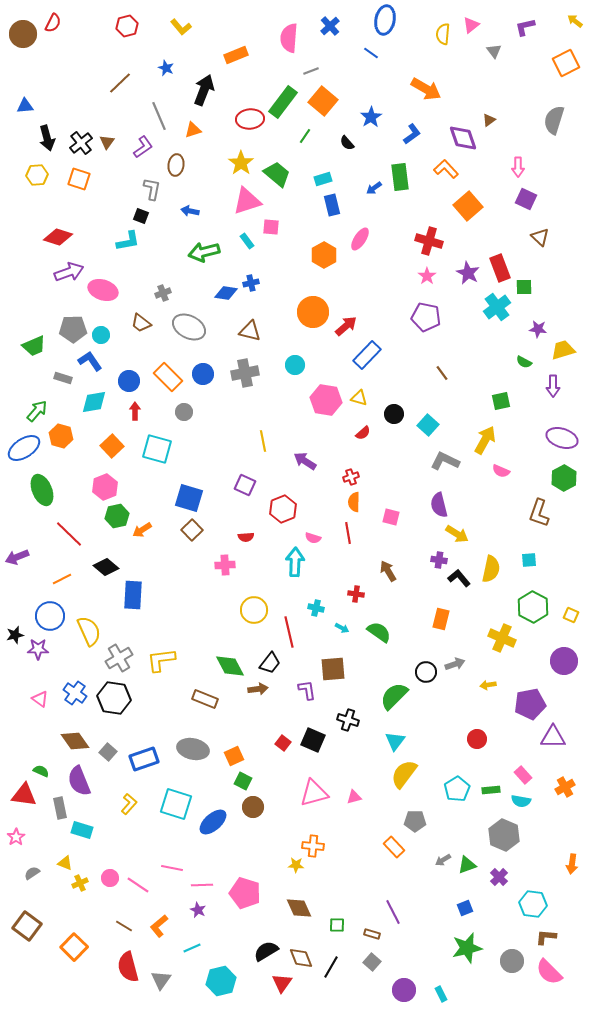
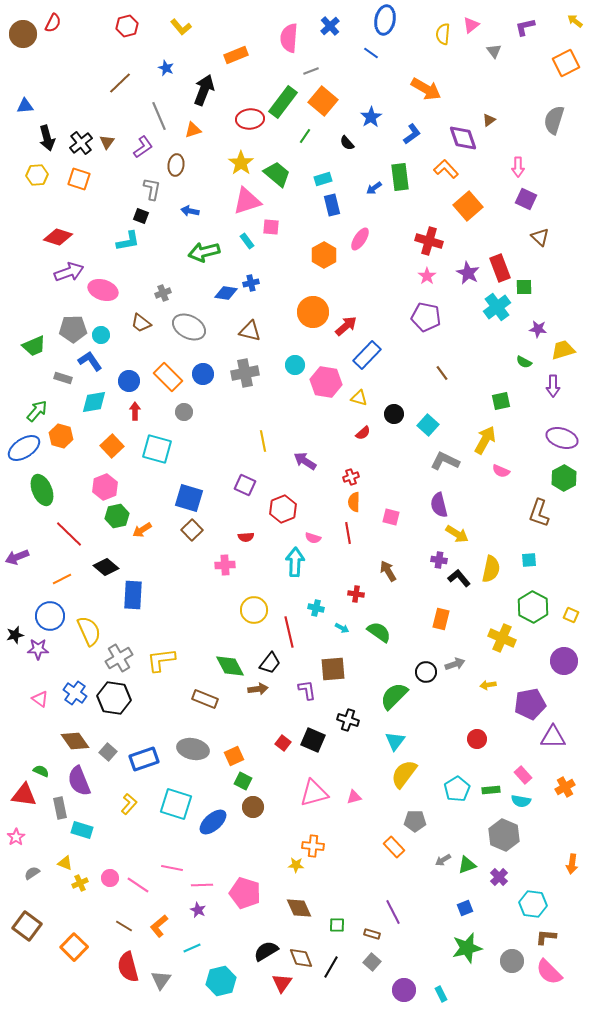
pink hexagon at (326, 400): moved 18 px up
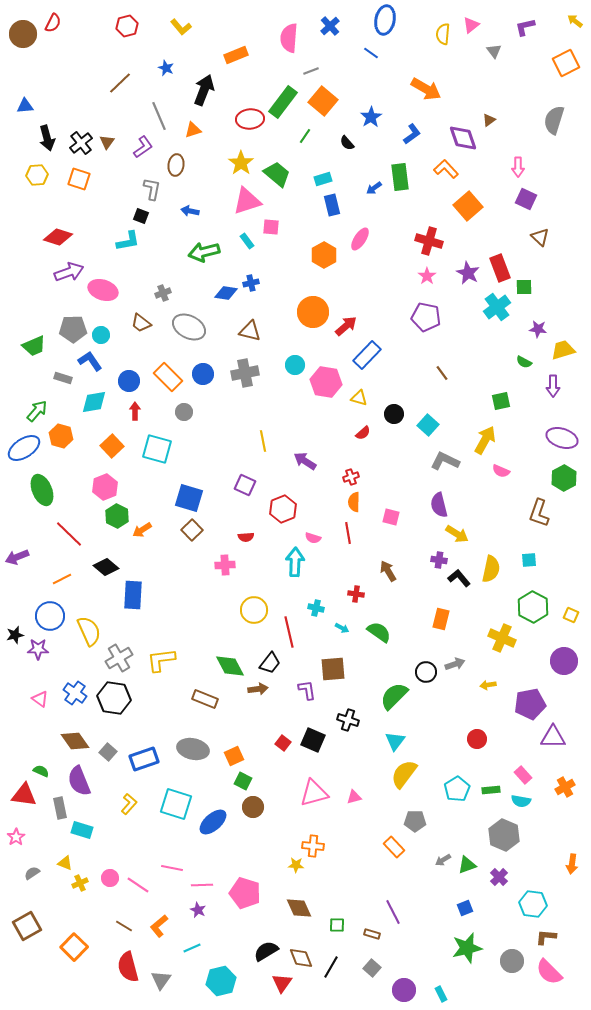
green hexagon at (117, 516): rotated 20 degrees counterclockwise
brown square at (27, 926): rotated 24 degrees clockwise
gray square at (372, 962): moved 6 px down
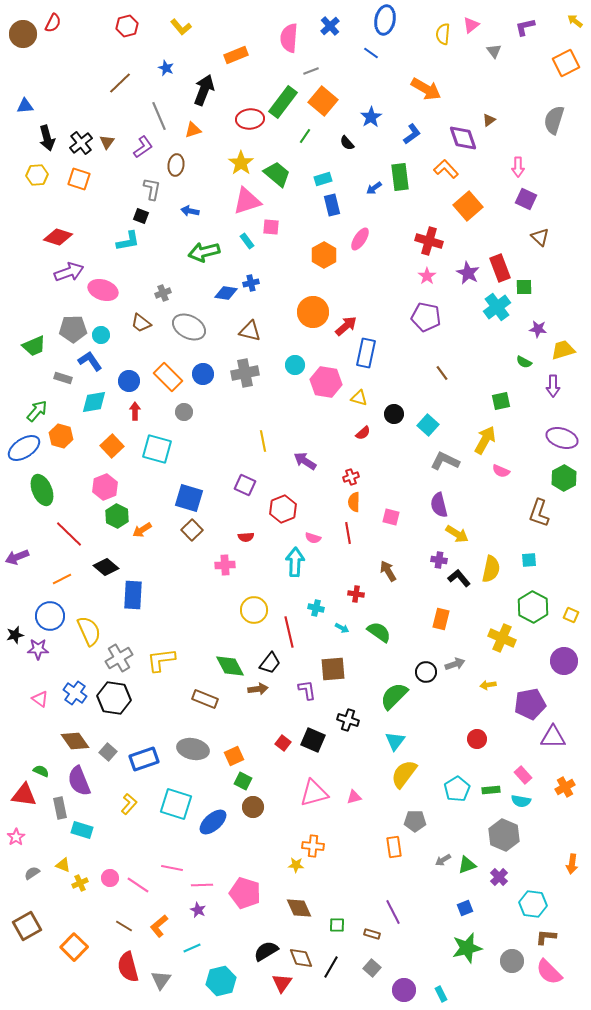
blue rectangle at (367, 355): moved 1 px left, 2 px up; rotated 32 degrees counterclockwise
orange rectangle at (394, 847): rotated 35 degrees clockwise
yellow triangle at (65, 863): moved 2 px left, 2 px down
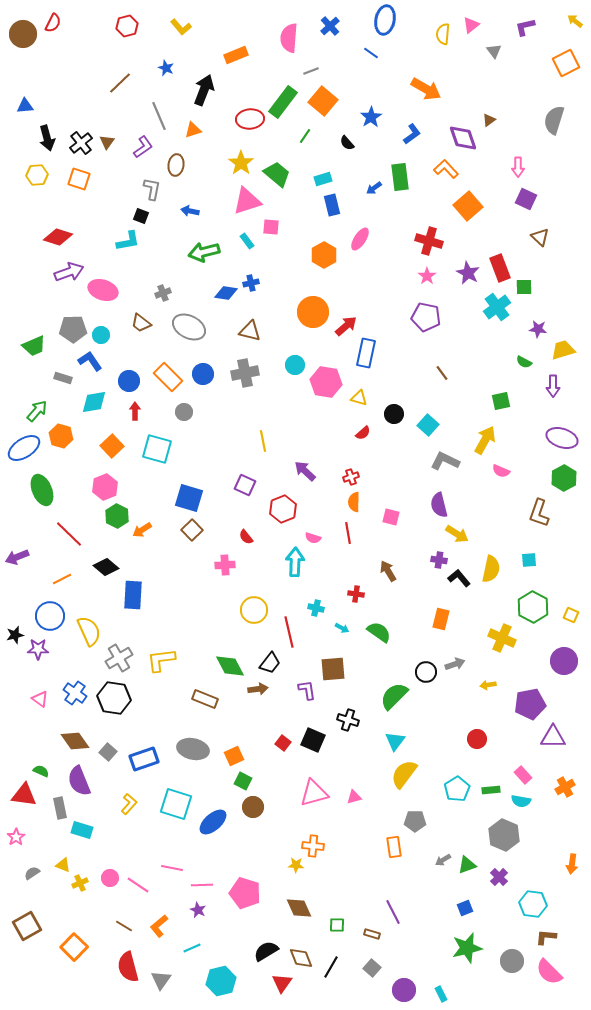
purple arrow at (305, 461): moved 10 px down; rotated 10 degrees clockwise
red semicircle at (246, 537): rotated 56 degrees clockwise
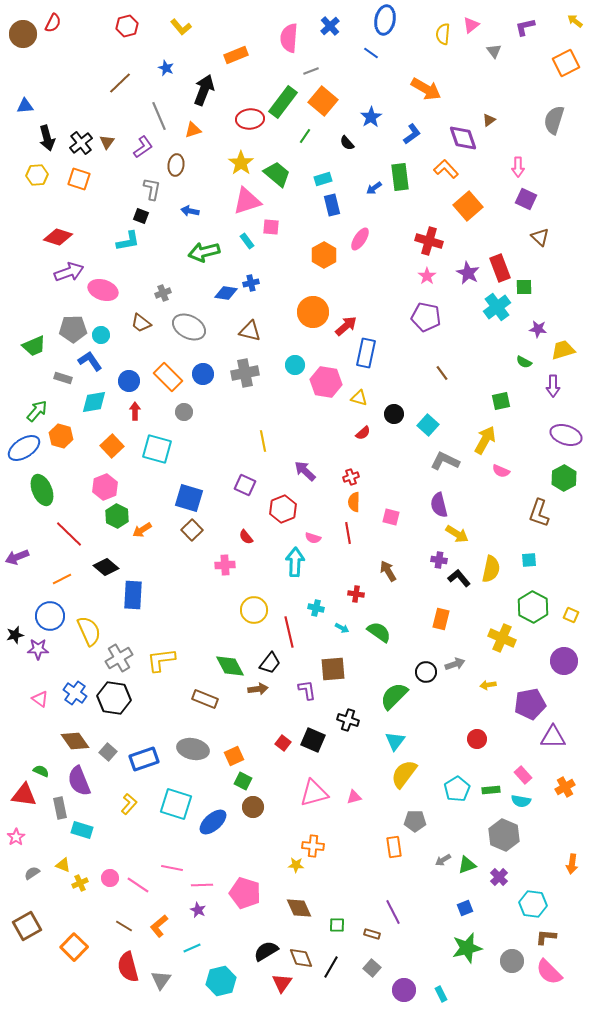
purple ellipse at (562, 438): moved 4 px right, 3 px up
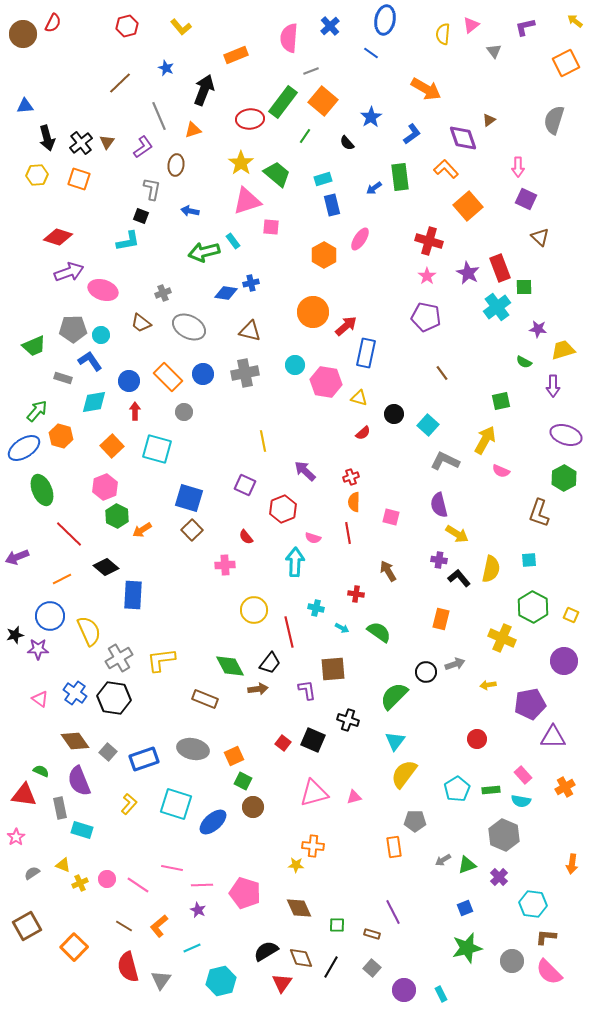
cyan rectangle at (247, 241): moved 14 px left
pink circle at (110, 878): moved 3 px left, 1 px down
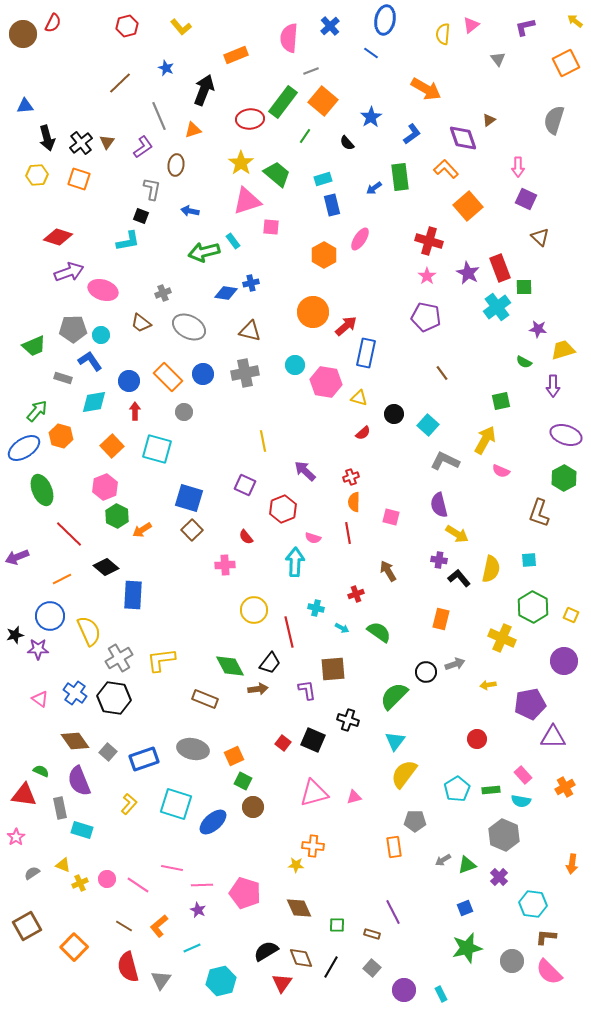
gray triangle at (494, 51): moved 4 px right, 8 px down
red cross at (356, 594): rotated 28 degrees counterclockwise
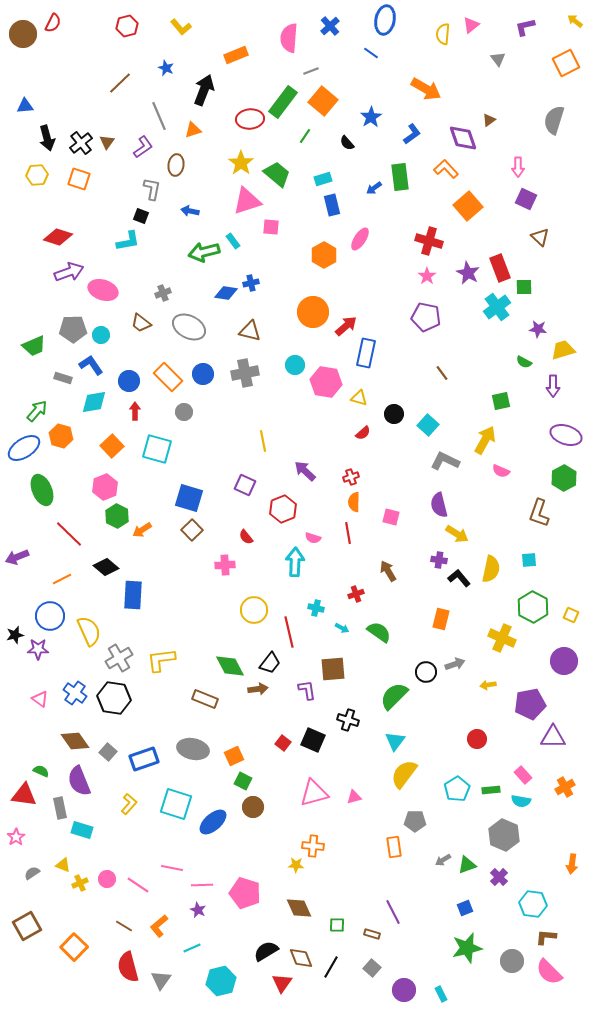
blue L-shape at (90, 361): moved 1 px right, 4 px down
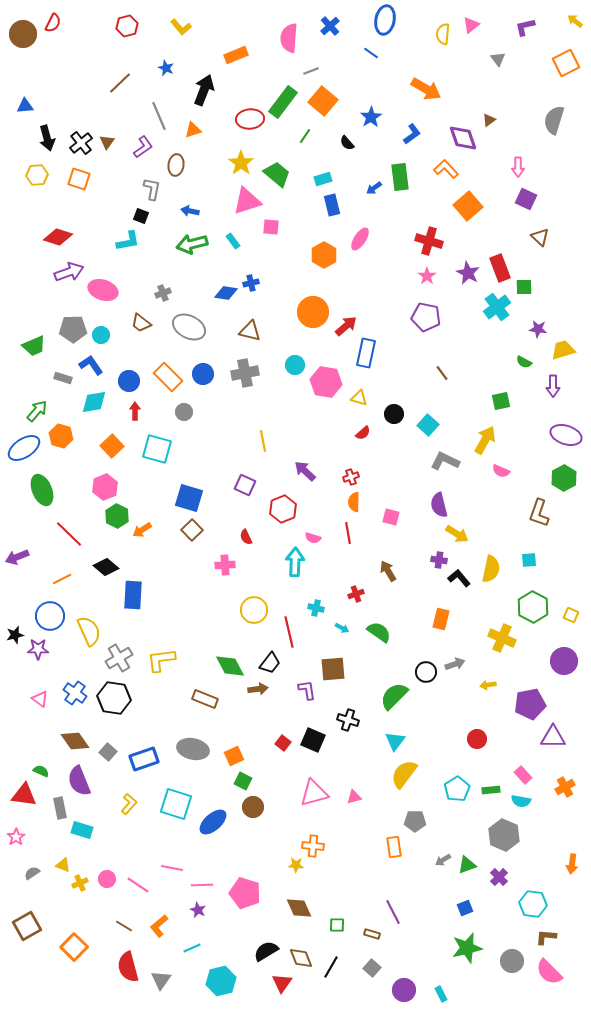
green arrow at (204, 252): moved 12 px left, 8 px up
red semicircle at (246, 537): rotated 14 degrees clockwise
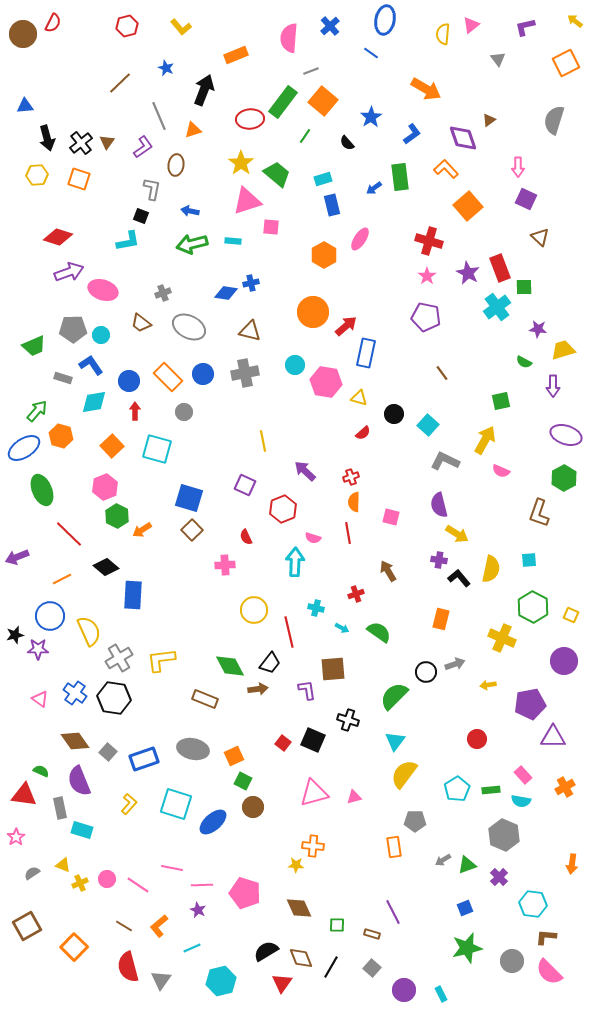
cyan rectangle at (233, 241): rotated 49 degrees counterclockwise
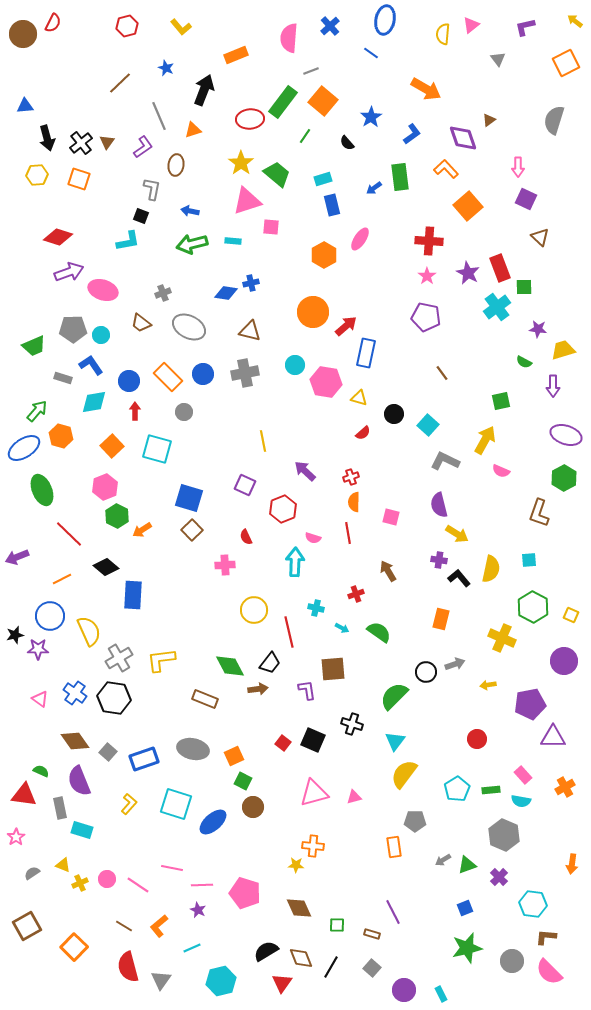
red cross at (429, 241): rotated 12 degrees counterclockwise
black cross at (348, 720): moved 4 px right, 4 px down
